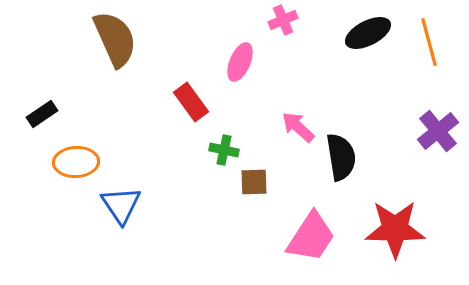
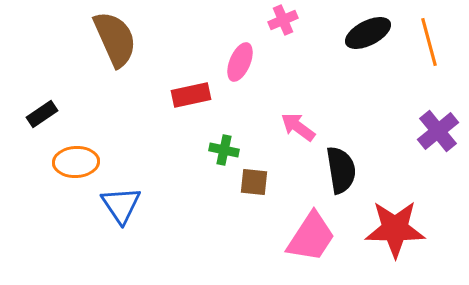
red rectangle: moved 7 px up; rotated 66 degrees counterclockwise
pink arrow: rotated 6 degrees counterclockwise
black semicircle: moved 13 px down
brown square: rotated 8 degrees clockwise
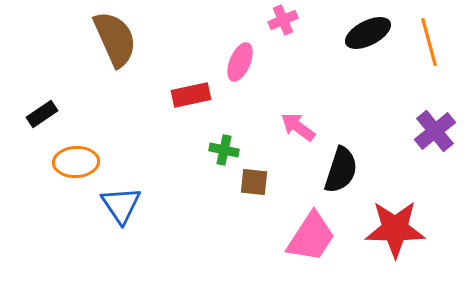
purple cross: moved 3 px left
black semicircle: rotated 27 degrees clockwise
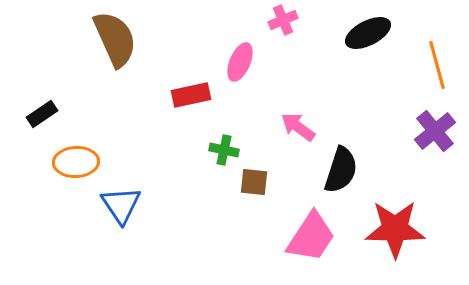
orange line: moved 8 px right, 23 px down
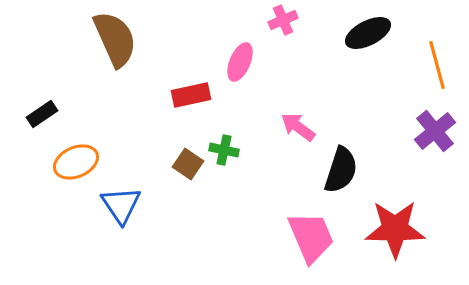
orange ellipse: rotated 21 degrees counterclockwise
brown square: moved 66 px left, 18 px up; rotated 28 degrees clockwise
pink trapezoid: rotated 56 degrees counterclockwise
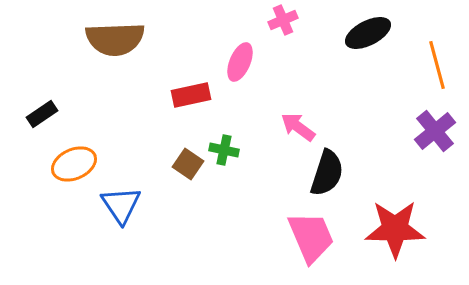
brown semicircle: rotated 112 degrees clockwise
orange ellipse: moved 2 px left, 2 px down
black semicircle: moved 14 px left, 3 px down
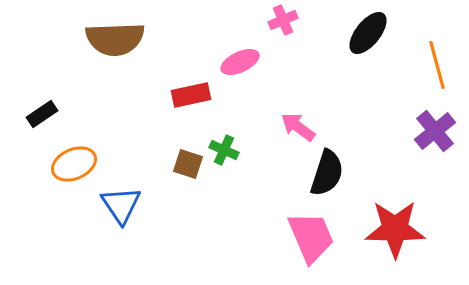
black ellipse: rotated 24 degrees counterclockwise
pink ellipse: rotated 42 degrees clockwise
green cross: rotated 12 degrees clockwise
brown square: rotated 16 degrees counterclockwise
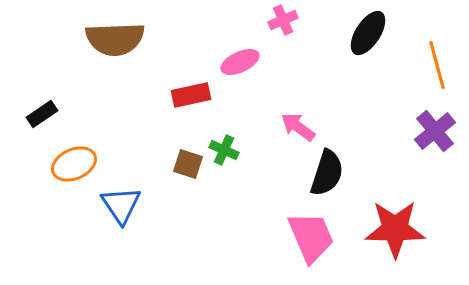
black ellipse: rotated 6 degrees counterclockwise
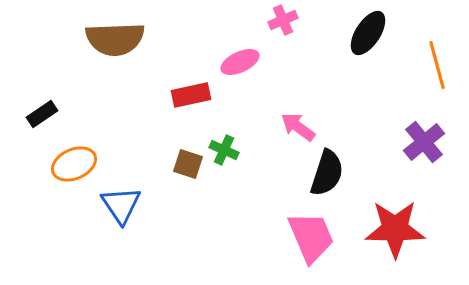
purple cross: moved 11 px left, 11 px down
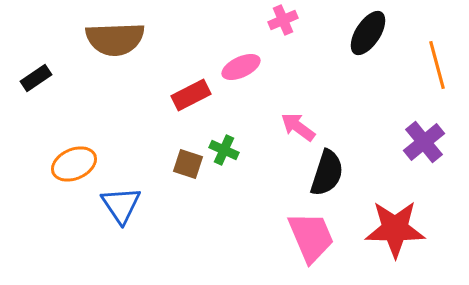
pink ellipse: moved 1 px right, 5 px down
red rectangle: rotated 15 degrees counterclockwise
black rectangle: moved 6 px left, 36 px up
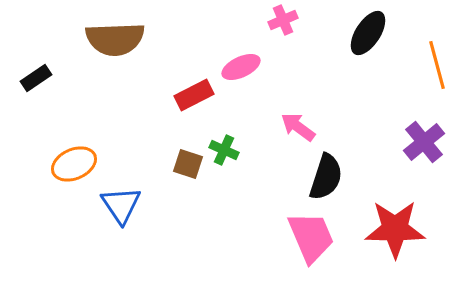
red rectangle: moved 3 px right
black semicircle: moved 1 px left, 4 px down
